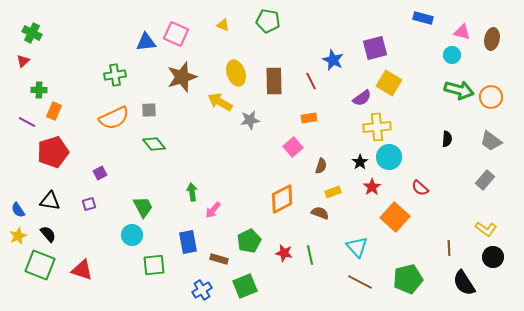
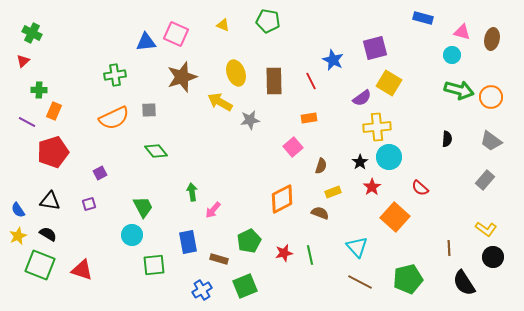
green diamond at (154, 144): moved 2 px right, 7 px down
black semicircle at (48, 234): rotated 18 degrees counterclockwise
red star at (284, 253): rotated 24 degrees counterclockwise
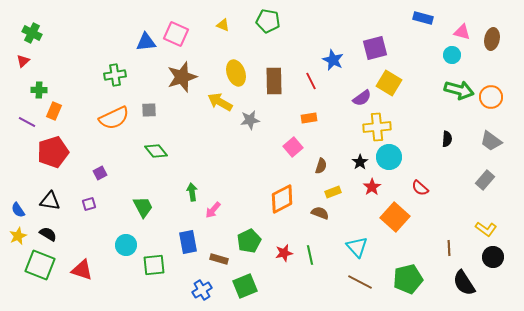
cyan circle at (132, 235): moved 6 px left, 10 px down
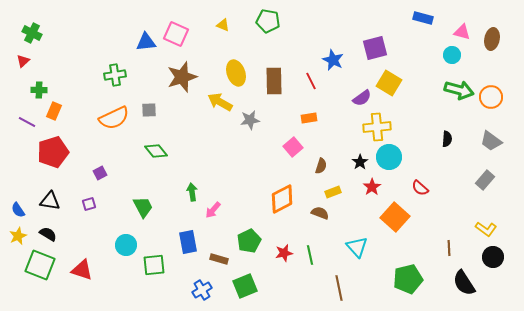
brown line at (360, 282): moved 21 px left, 6 px down; rotated 50 degrees clockwise
